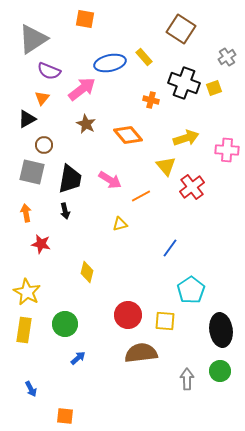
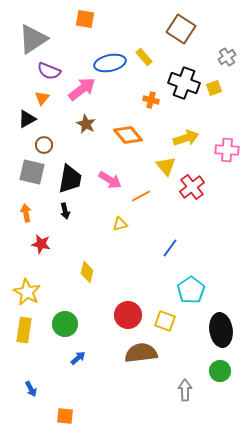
yellow square at (165, 321): rotated 15 degrees clockwise
gray arrow at (187, 379): moved 2 px left, 11 px down
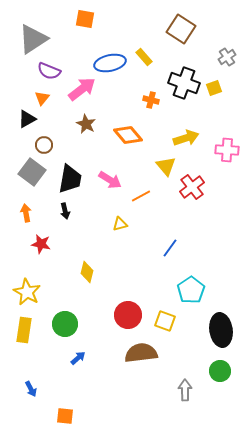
gray square at (32, 172): rotated 24 degrees clockwise
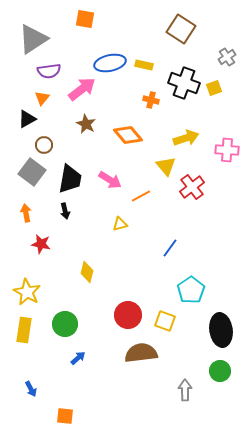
yellow rectangle at (144, 57): moved 8 px down; rotated 36 degrees counterclockwise
purple semicircle at (49, 71): rotated 30 degrees counterclockwise
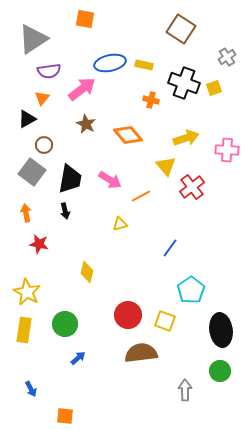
red star at (41, 244): moved 2 px left
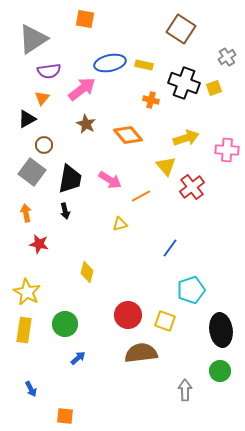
cyan pentagon at (191, 290): rotated 16 degrees clockwise
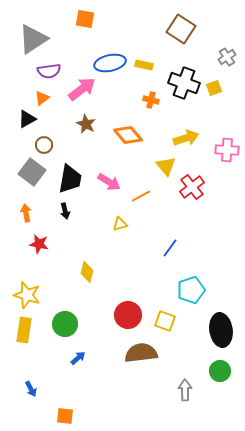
orange triangle at (42, 98): rotated 14 degrees clockwise
pink arrow at (110, 180): moved 1 px left, 2 px down
yellow star at (27, 292): moved 3 px down; rotated 12 degrees counterclockwise
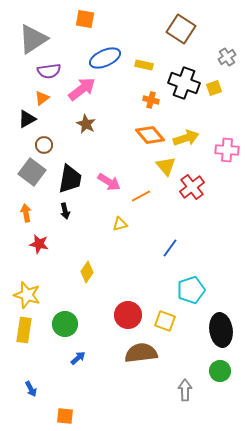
blue ellipse at (110, 63): moved 5 px left, 5 px up; rotated 12 degrees counterclockwise
orange diamond at (128, 135): moved 22 px right
yellow diamond at (87, 272): rotated 20 degrees clockwise
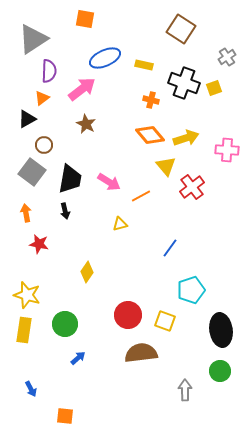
purple semicircle at (49, 71): rotated 80 degrees counterclockwise
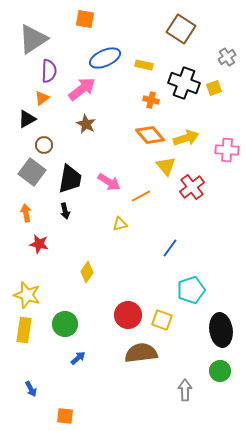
yellow square at (165, 321): moved 3 px left, 1 px up
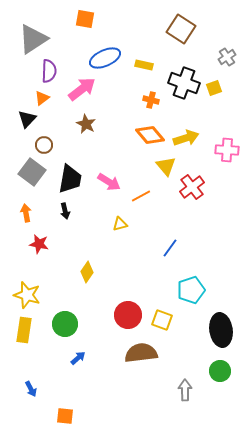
black triangle at (27, 119): rotated 18 degrees counterclockwise
